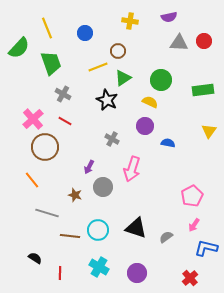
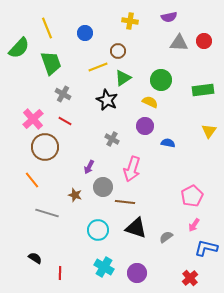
brown line at (70, 236): moved 55 px right, 34 px up
cyan cross at (99, 267): moved 5 px right
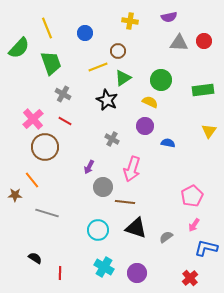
brown star at (75, 195): moved 60 px left; rotated 16 degrees counterclockwise
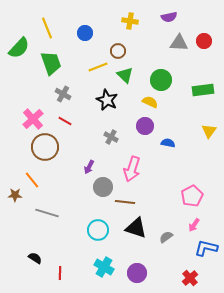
green triangle at (123, 78): moved 2 px right, 3 px up; rotated 42 degrees counterclockwise
gray cross at (112, 139): moved 1 px left, 2 px up
